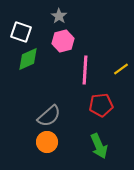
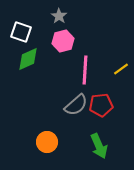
gray semicircle: moved 27 px right, 11 px up
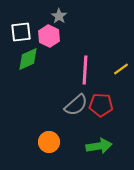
white square: rotated 25 degrees counterclockwise
pink hexagon: moved 14 px left, 5 px up; rotated 20 degrees counterclockwise
red pentagon: rotated 10 degrees clockwise
orange circle: moved 2 px right
green arrow: rotated 75 degrees counterclockwise
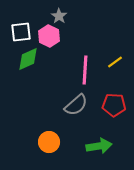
yellow line: moved 6 px left, 7 px up
red pentagon: moved 13 px right
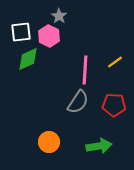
gray semicircle: moved 2 px right, 3 px up; rotated 15 degrees counterclockwise
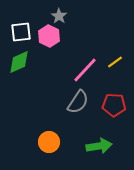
green diamond: moved 9 px left, 3 px down
pink line: rotated 40 degrees clockwise
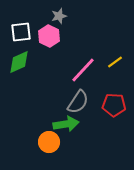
gray star: rotated 21 degrees clockwise
pink line: moved 2 px left
green arrow: moved 33 px left, 22 px up
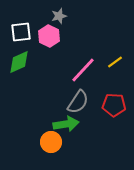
orange circle: moved 2 px right
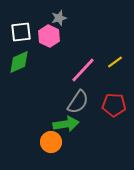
gray star: moved 2 px down
